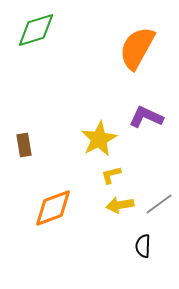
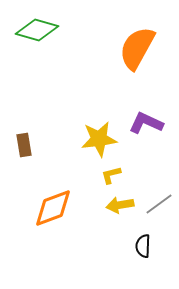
green diamond: moved 1 px right; rotated 33 degrees clockwise
purple L-shape: moved 6 px down
yellow star: rotated 21 degrees clockwise
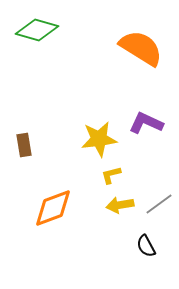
orange semicircle: moved 4 px right; rotated 93 degrees clockwise
black semicircle: moved 3 px right; rotated 30 degrees counterclockwise
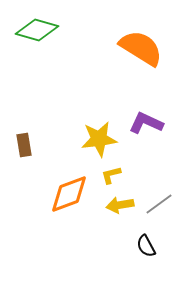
orange diamond: moved 16 px right, 14 px up
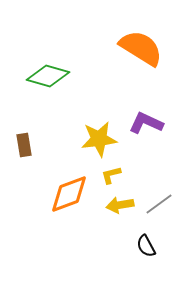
green diamond: moved 11 px right, 46 px down
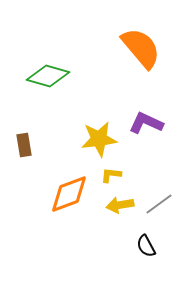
orange semicircle: rotated 18 degrees clockwise
yellow L-shape: rotated 20 degrees clockwise
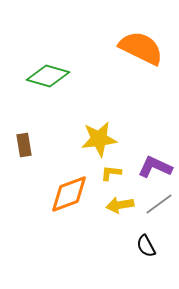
orange semicircle: rotated 24 degrees counterclockwise
purple L-shape: moved 9 px right, 44 px down
yellow L-shape: moved 2 px up
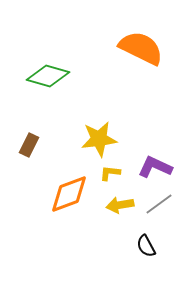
brown rectangle: moved 5 px right; rotated 35 degrees clockwise
yellow L-shape: moved 1 px left
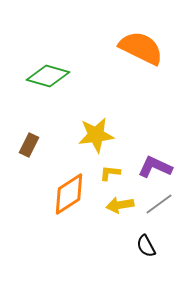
yellow star: moved 3 px left, 4 px up
orange diamond: rotated 12 degrees counterclockwise
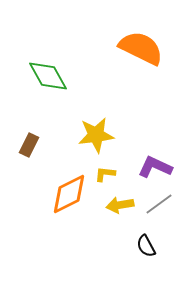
green diamond: rotated 45 degrees clockwise
yellow L-shape: moved 5 px left, 1 px down
orange diamond: rotated 6 degrees clockwise
